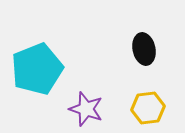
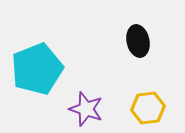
black ellipse: moved 6 px left, 8 px up
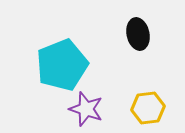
black ellipse: moved 7 px up
cyan pentagon: moved 25 px right, 4 px up
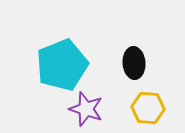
black ellipse: moved 4 px left, 29 px down; rotated 8 degrees clockwise
yellow hexagon: rotated 12 degrees clockwise
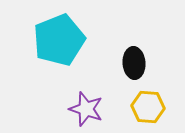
cyan pentagon: moved 3 px left, 25 px up
yellow hexagon: moved 1 px up
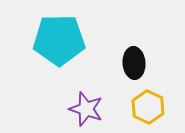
cyan pentagon: rotated 21 degrees clockwise
yellow hexagon: rotated 20 degrees clockwise
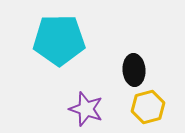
black ellipse: moved 7 px down
yellow hexagon: rotated 20 degrees clockwise
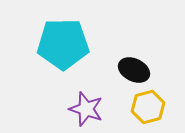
cyan pentagon: moved 4 px right, 4 px down
black ellipse: rotated 60 degrees counterclockwise
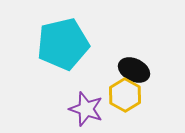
cyan pentagon: rotated 12 degrees counterclockwise
yellow hexagon: moved 23 px left, 12 px up; rotated 16 degrees counterclockwise
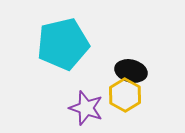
black ellipse: moved 3 px left, 1 px down; rotated 12 degrees counterclockwise
purple star: moved 1 px up
